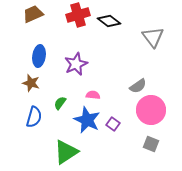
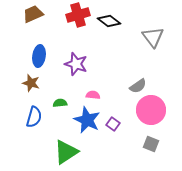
purple star: rotated 30 degrees counterclockwise
green semicircle: rotated 48 degrees clockwise
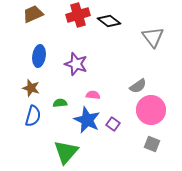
brown star: moved 5 px down
blue semicircle: moved 1 px left, 1 px up
gray square: moved 1 px right
green triangle: rotated 16 degrees counterclockwise
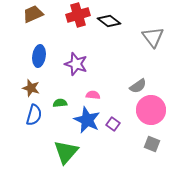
blue semicircle: moved 1 px right, 1 px up
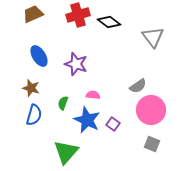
black diamond: moved 1 px down
blue ellipse: rotated 40 degrees counterclockwise
green semicircle: moved 3 px right; rotated 64 degrees counterclockwise
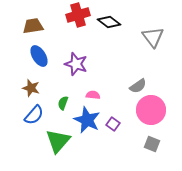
brown trapezoid: moved 12 px down; rotated 15 degrees clockwise
blue semicircle: rotated 25 degrees clockwise
green triangle: moved 8 px left, 11 px up
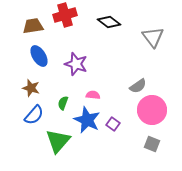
red cross: moved 13 px left
pink circle: moved 1 px right
